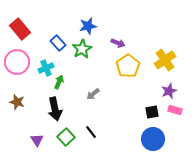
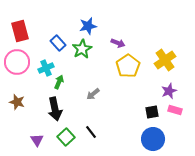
red rectangle: moved 2 px down; rotated 25 degrees clockwise
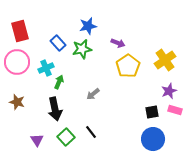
green star: rotated 18 degrees clockwise
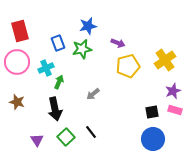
blue rectangle: rotated 21 degrees clockwise
yellow pentagon: rotated 20 degrees clockwise
purple star: moved 4 px right
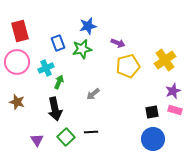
black line: rotated 56 degrees counterclockwise
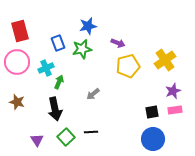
pink rectangle: rotated 24 degrees counterclockwise
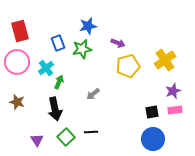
cyan cross: rotated 14 degrees counterclockwise
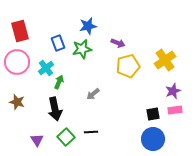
black square: moved 1 px right, 2 px down
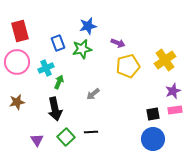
cyan cross: rotated 14 degrees clockwise
brown star: rotated 28 degrees counterclockwise
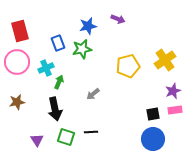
purple arrow: moved 24 px up
green square: rotated 30 degrees counterclockwise
